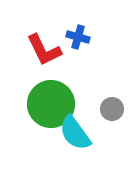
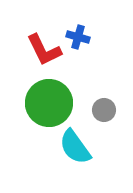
green circle: moved 2 px left, 1 px up
gray circle: moved 8 px left, 1 px down
cyan semicircle: moved 14 px down
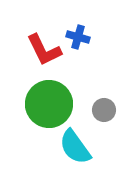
green circle: moved 1 px down
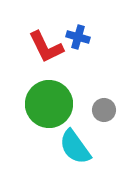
red L-shape: moved 2 px right, 3 px up
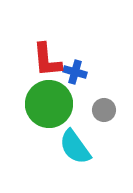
blue cross: moved 3 px left, 35 px down
red L-shape: moved 1 px right, 13 px down; rotated 21 degrees clockwise
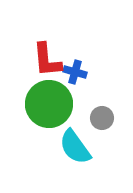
gray circle: moved 2 px left, 8 px down
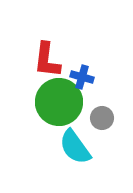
red L-shape: rotated 12 degrees clockwise
blue cross: moved 7 px right, 5 px down
green circle: moved 10 px right, 2 px up
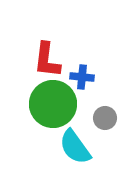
blue cross: rotated 10 degrees counterclockwise
green circle: moved 6 px left, 2 px down
gray circle: moved 3 px right
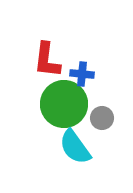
blue cross: moved 3 px up
green circle: moved 11 px right
gray circle: moved 3 px left
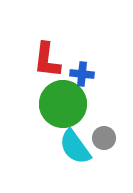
green circle: moved 1 px left
gray circle: moved 2 px right, 20 px down
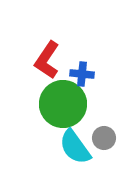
red L-shape: rotated 27 degrees clockwise
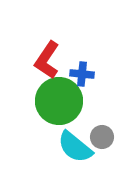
green circle: moved 4 px left, 3 px up
gray circle: moved 2 px left, 1 px up
cyan semicircle: rotated 15 degrees counterclockwise
